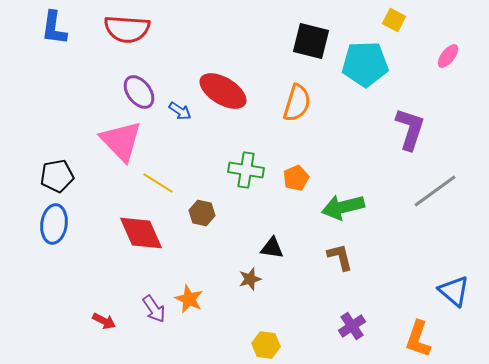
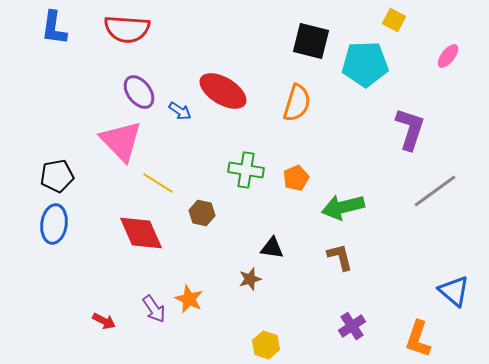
yellow hexagon: rotated 12 degrees clockwise
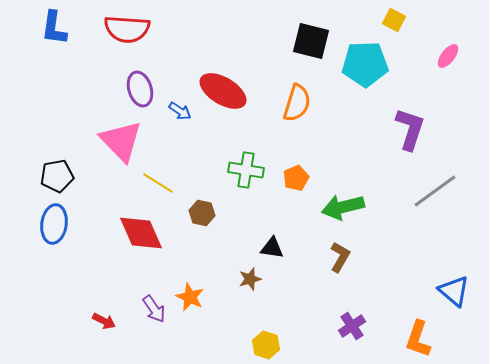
purple ellipse: moved 1 px right, 3 px up; rotated 20 degrees clockwise
brown L-shape: rotated 44 degrees clockwise
orange star: moved 1 px right, 2 px up
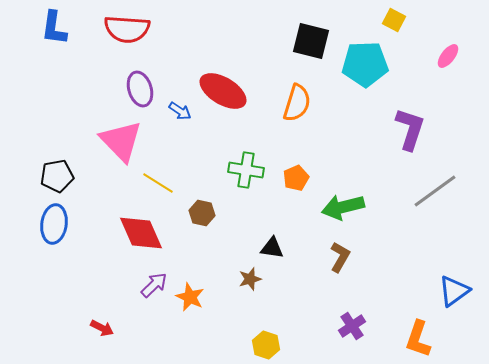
blue triangle: rotated 44 degrees clockwise
purple arrow: moved 24 px up; rotated 100 degrees counterclockwise
red arrow: moved 2 px left, 7 px down
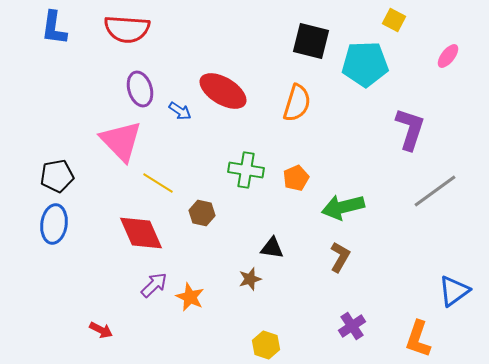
red arrow: moved 1 px left, 2 px down
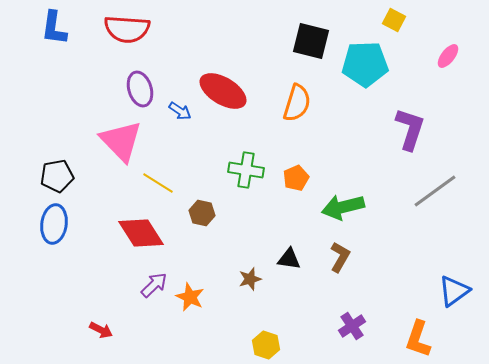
red diamond: rotated 9 degrees counterclockwise
black triangle: moved 17 px right, 11 px down
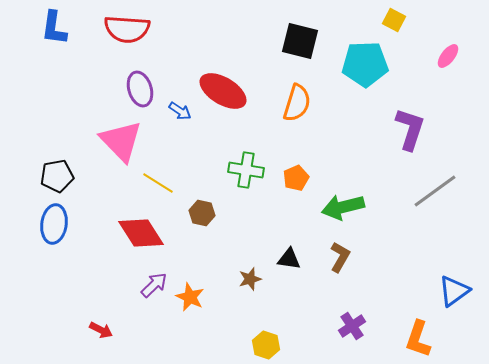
black square: moved 11 px left
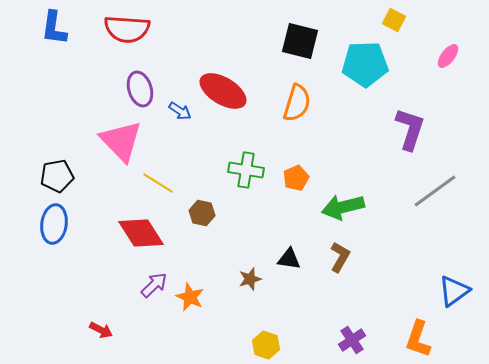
purple cross: moved 14 px down
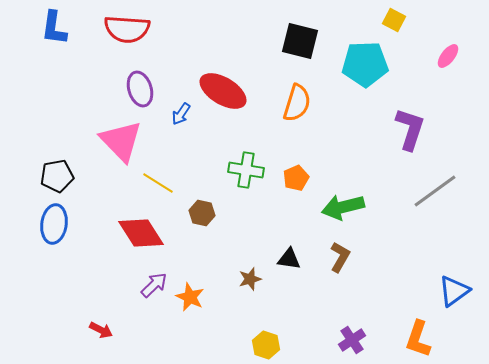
blue arrow: moved 1 px right, 3 px down; rotated 90 degrees clockwise
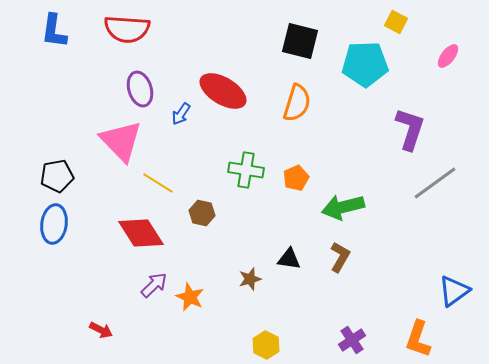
yellow square: moved 2 px right, 2 px down
blue L-shape: moved 3 px down
gray line: moved 8 px up
yellow hexagon: rotated 8 degrees clockwise
